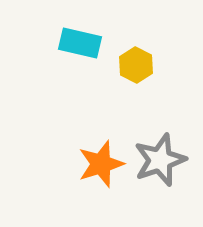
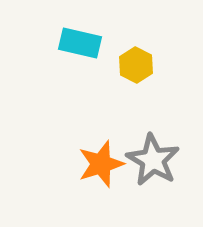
gray star: moved 7 px left; rotated 22 degrees counterclockwise
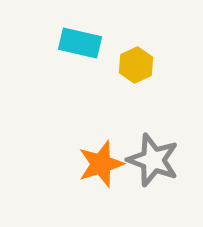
yellow hexagon: rotated 8 degrees clockwise
gray star: rotated 10 degrees counterclockwise
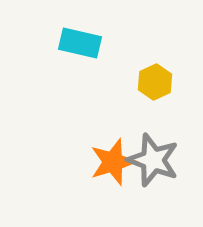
yellow hexagon: moved 19 px right, 17 px down
orange star: moved 12 px right, 2 px up
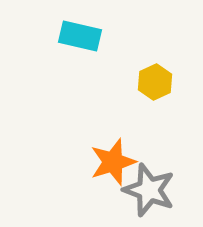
cyan rectangle: moved 7 px up
gray star: moved 4 px left, 30 px down
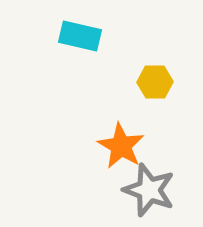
yellow hexagon: rotated 24 degrees clockwise
orange star: moved 8 px right, 16 px up; rotated 24 degrees counterclockwise
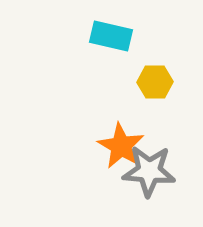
cyan rectangle: moved 31 px right
gray star: moved 19 px up; rotated 16 degrees counterclockwise
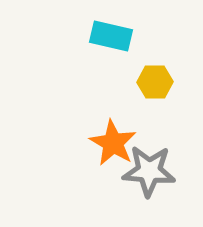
orange star: moved 8 px left, 3 px up
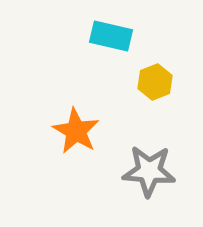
yellow hexagon: rotated 20 degrees counterclockwise
orange star: moved 37 px left, 12 px up
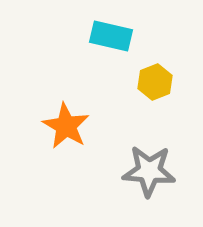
orange star: moved 10 px left, 5 px up
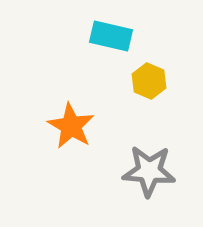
yellow hexagon: moved 6 px left, 1 px up; rotated 16 degrees counterclockwise
orange star: moved 5 px right
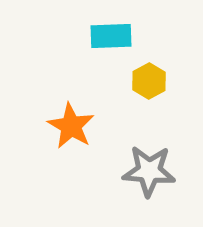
cyan rectangle: rotated 15 degrees counterclockwise
yellow hexagon: rotated 8 degrees clockwise
